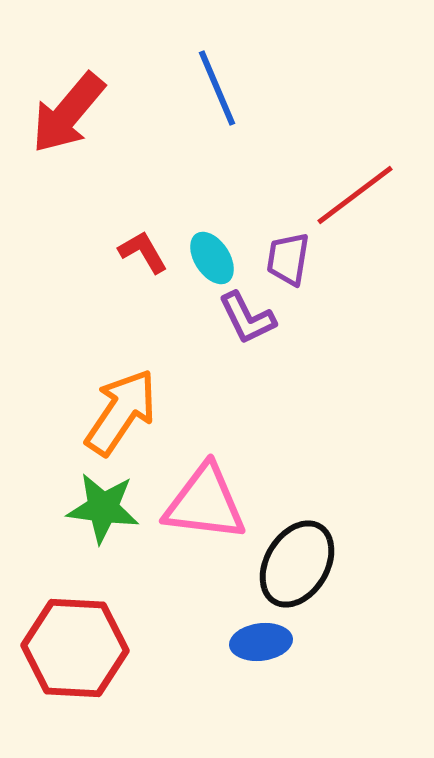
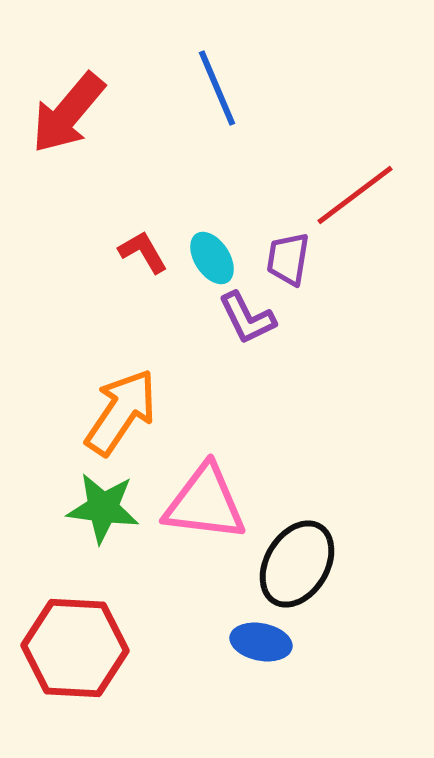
blue ellipse: rotated 18 degrees clockwise
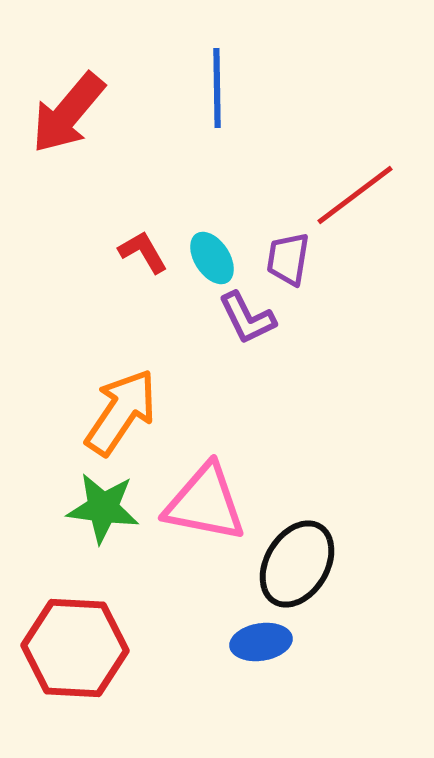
blue line: rotated 22 degrees clockwise
pink triangle: rotated 4 degrees clockwise
blue ellipse: rotated 20 degrees counterclockwise
